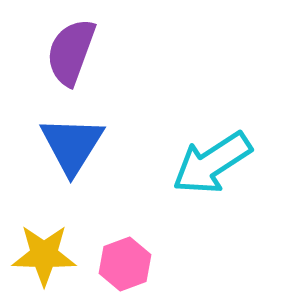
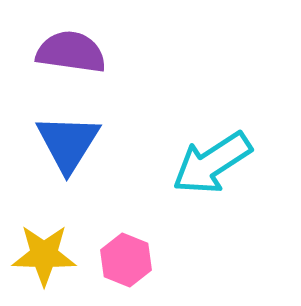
purple semicircle: rotated 78 degrees clockwise
blue triangle: moved 4 px left, 2 px up
pink hexagon: moved 1 px right, 4 px up; rotated 18 degrees counterclockwise
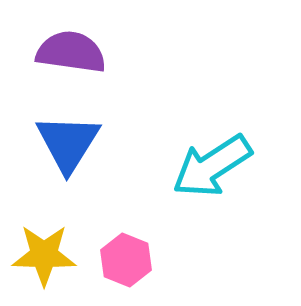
cyan arrow: moved 3 px down
